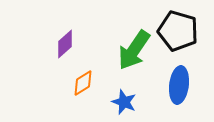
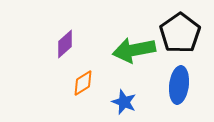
black pentagon: moved 2 px right, 2 px down; rotated 21 degrees clockwise
green arrow: rotated 45 degrees clockwise
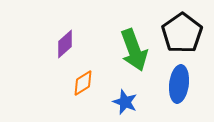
black pentagon: moved 2 px right
green arrow: rotated 99 degrees counterclockwise
blue ellipse: moved 1 px up
blue star: moved 1 px right
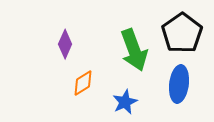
purple diamond: rotated 24 degrees counterclockwise
blue star: rotated 25 degrees clockwise
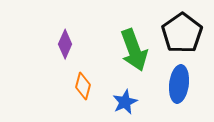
orange diamond: moved 3 px down; rotated 44 degrees counterclockwise
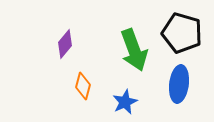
black pentagon: rotated 21 degrees counterclockwise
purple diamond: rotated 16 degrees clockwise
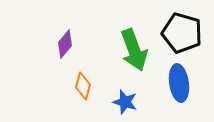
blue ellipse: moved 1 px up; rotated 15 degrees counterclockwise
blue star: rotated 30 degrees counterclockwise
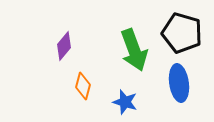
purple diamond: moved 1 px left, 2 px down
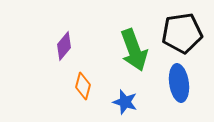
black pentagon: rotated 24 degrees counterclockwise
